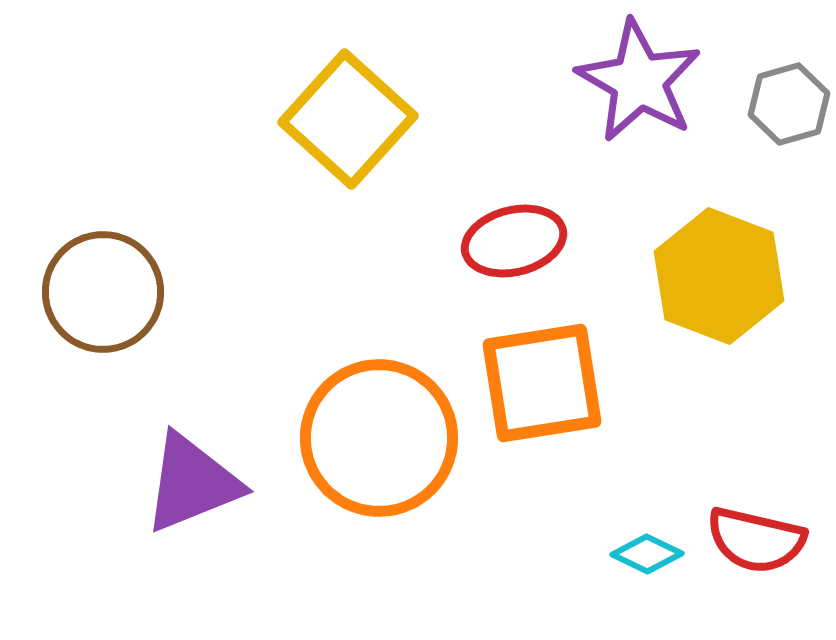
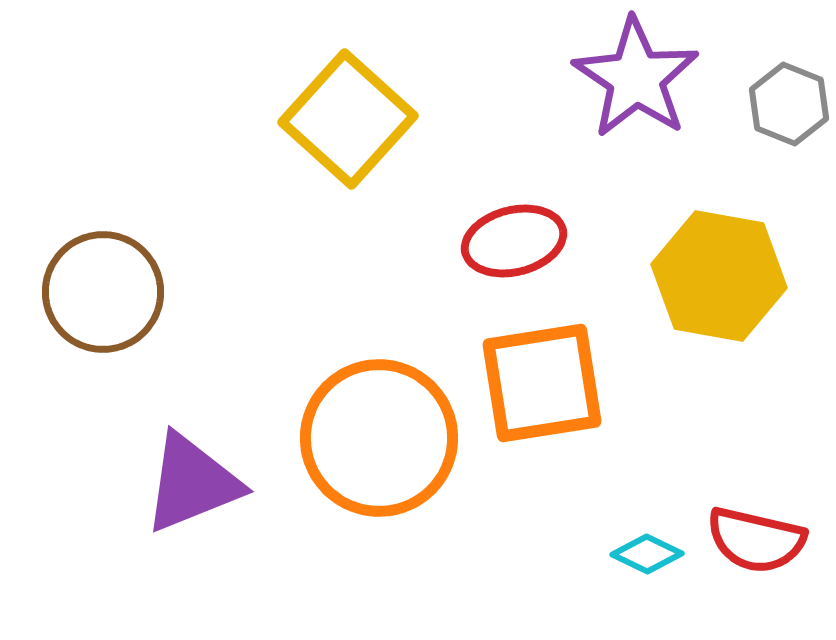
purple star: moved 3 px left, 3 px up; rotated 4 degrees clockwise
gray hexagon: rotated 22 degrees counterclockwise
yellow hexagon: rotated 11 degrees counterclockwise
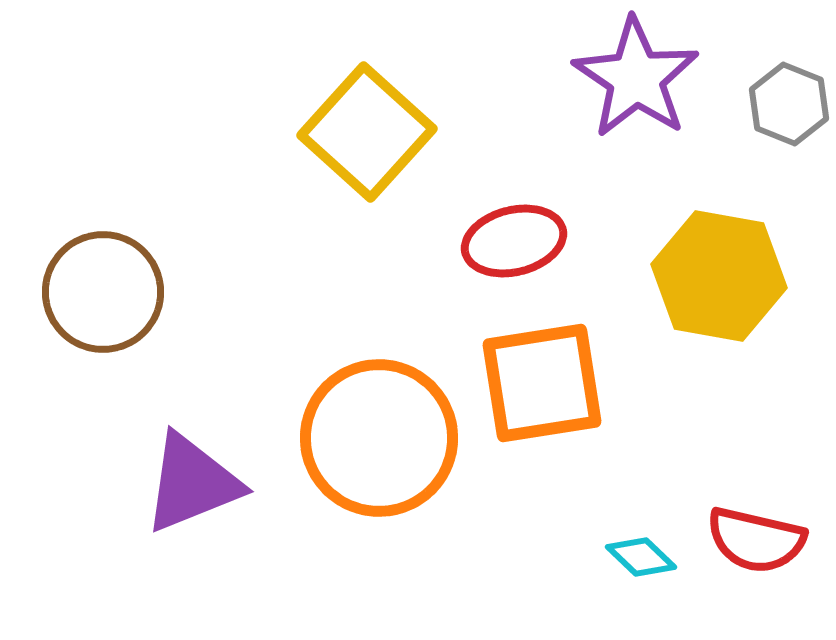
yellow square: moved 19 px right, 13 px down
cyan diamond: moved 6 px left, 3 px down; rotated 18 degrees clockwise
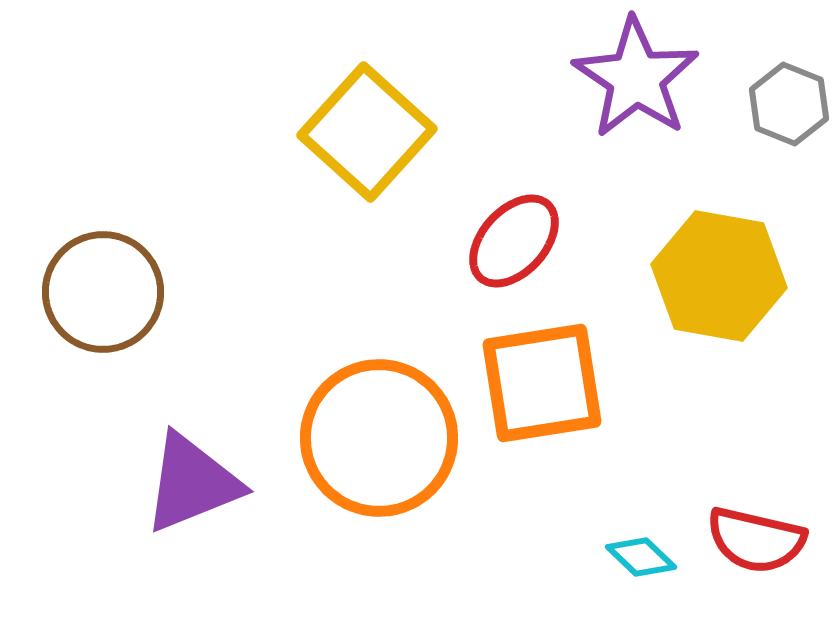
red ellipse: rotated 34 degrees counterclockwise
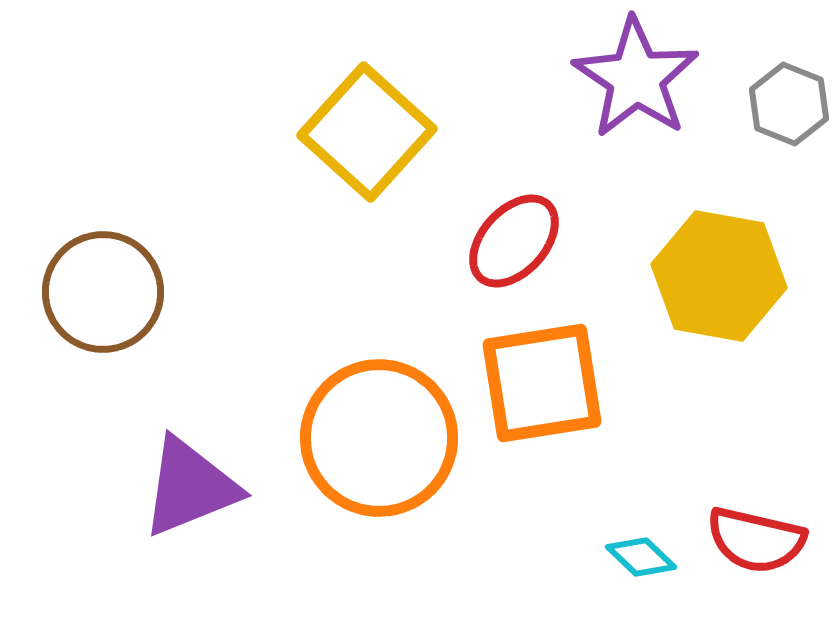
purple triangle: moved 2 px left, 4 px down
